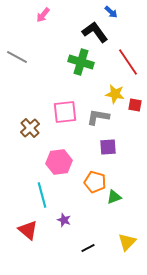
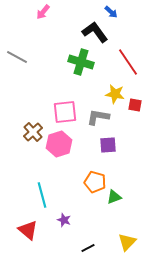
pink arrow: moved 3 px up
brown cross: moved 3 px right, 4 px down
purple square: moved 2 px up
pink hexagon: moved 18 px up; rotated 10 degrees counterclockwise
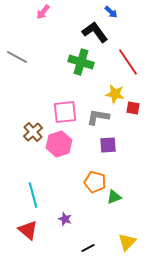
red square: moved 2 px left, 3 px down
cyan line: moved 9 px left
purple star: moved 1 px right, 1 px up
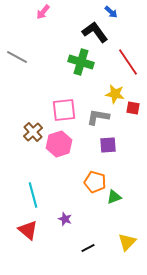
pink square: moved 1 px left, 2 px up
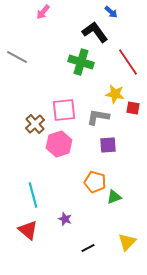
brown cross: moved 2 px right, 8 px up
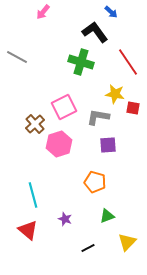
pink square: moved 3 px up; rotated 20 degrees counterclockwise
green triangle: moved 7 px left, 19 px down
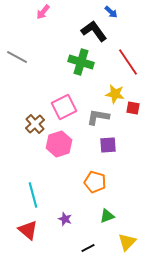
black L-shape: moved 1 px left, 1 px up
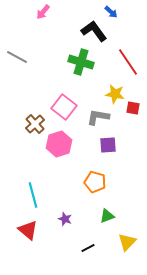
pink square: rotated 25 degrees counterclockwise
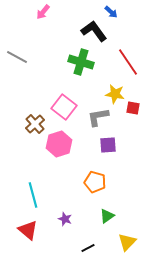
gray L-shape: rotated 20 degrees counterclockwise
green triangle: rotated 14 degrees counterclockwise
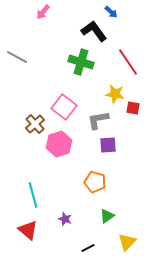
gray L-shape: moved 3 px down
